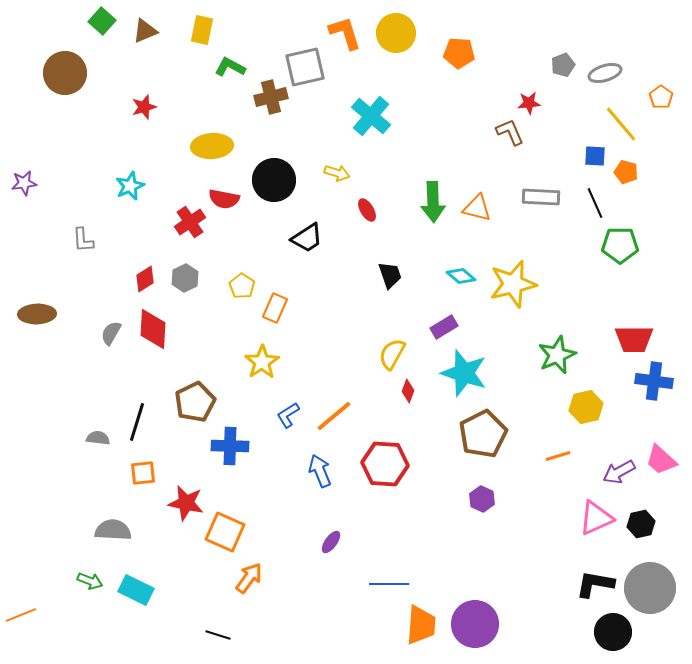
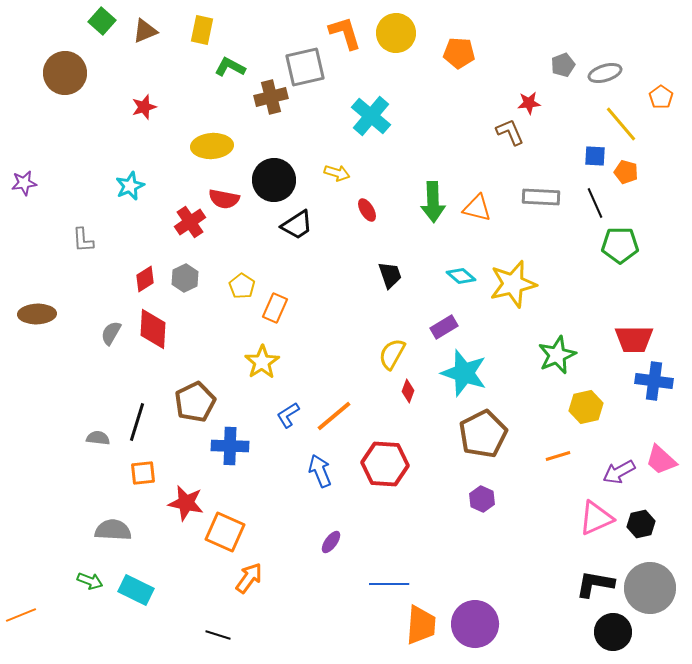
black trapezoid at (307, 238): moved 10 px left, 13 px up
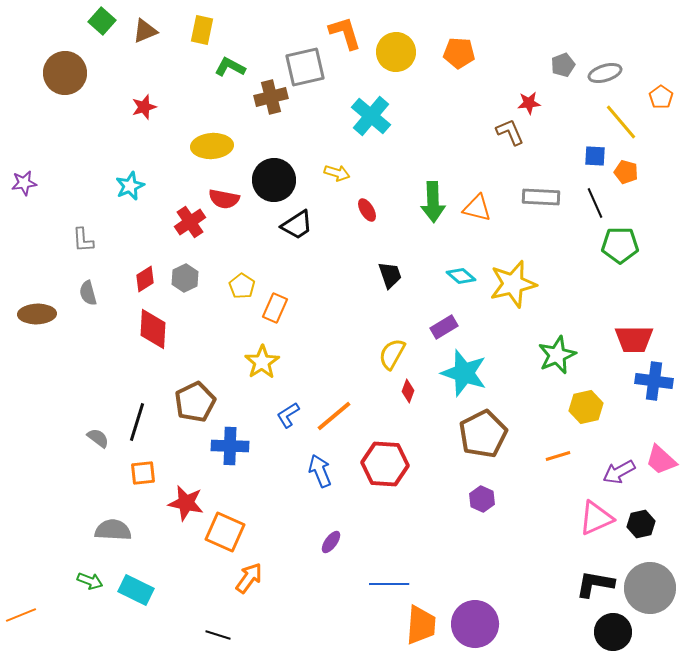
yellow circle at (396, 33): moved 19 px down
yellow line at (621, 124): moved 2 px up
gray semicircle at (111, 333): moved 23 px left, 40 px up; rotated 45 degrees counterclockwise
gray semicircle at (98, 438): rotated 30 degrees clockwise
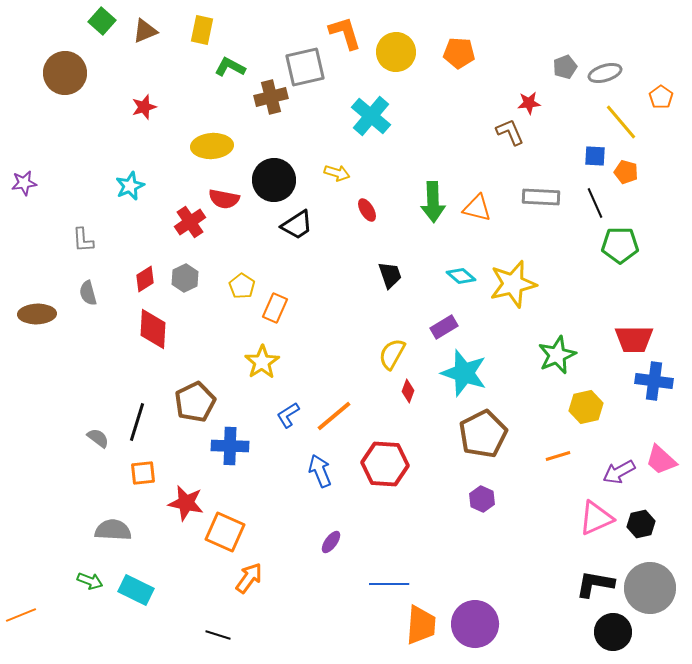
gray pentagon at (563, 65): moved 2 px right, 2 px down
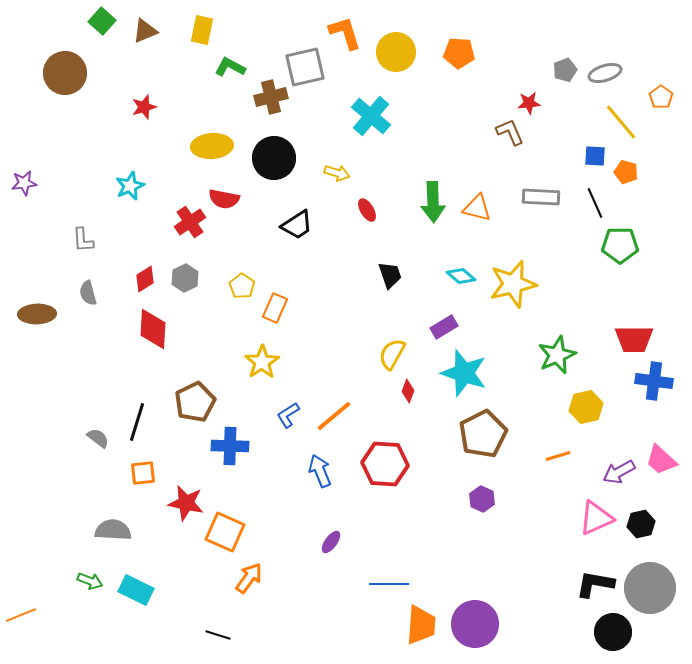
gray pentagon at (565, 67): moved 3 px down
black circle at (274, 180): moved 22 px up
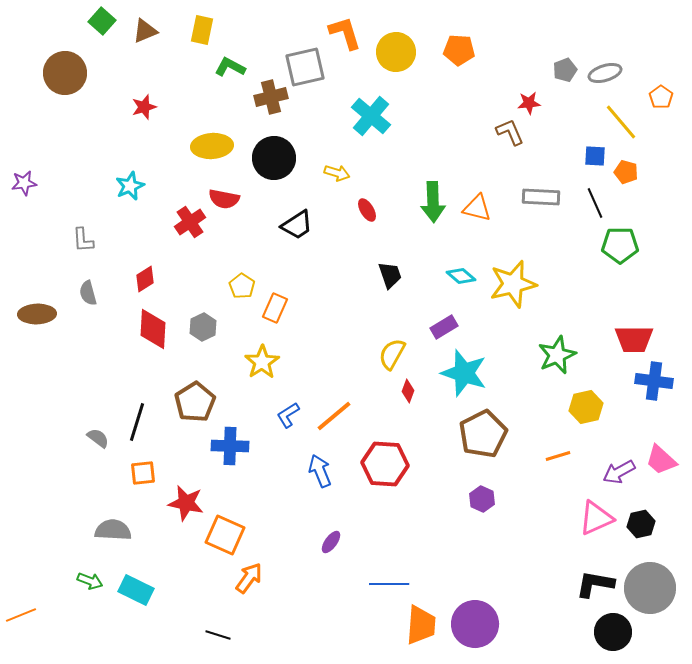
orange pentagon at (459, 53): moved 3 px up
gray hexagon at (185, 278): moved 18 px right, 49 px down
brown pentagon at (195, 402): rotated 6 degrees counterclockwise
orange square at (225, 532): moved 3 px down
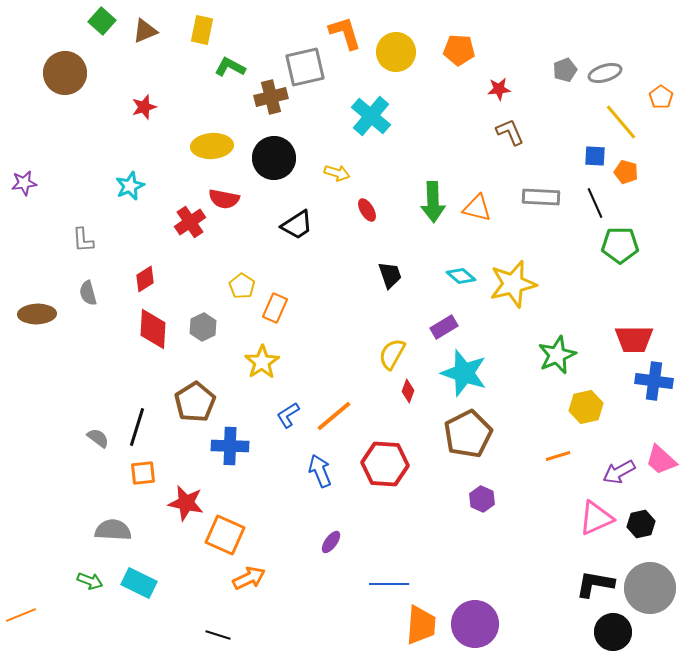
red star at (529, 103): moved 30 px left, 14 px up
black line at (137, 422): moved 5 px down
brown pentagon at (483, 434): moved 15 px left
orange arrow at (249, 578): rotated 28 degrees clockwise
cyan rectangle at (136, 590): moved 3 px right, 7 px up
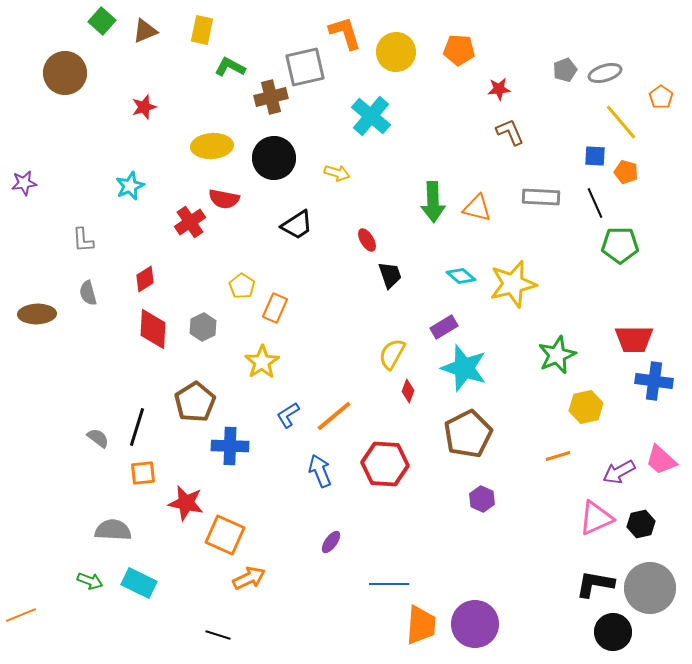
red ellipse at (367, 210): moved 30 px down
cyan star at (464, 373): moved 5 px up
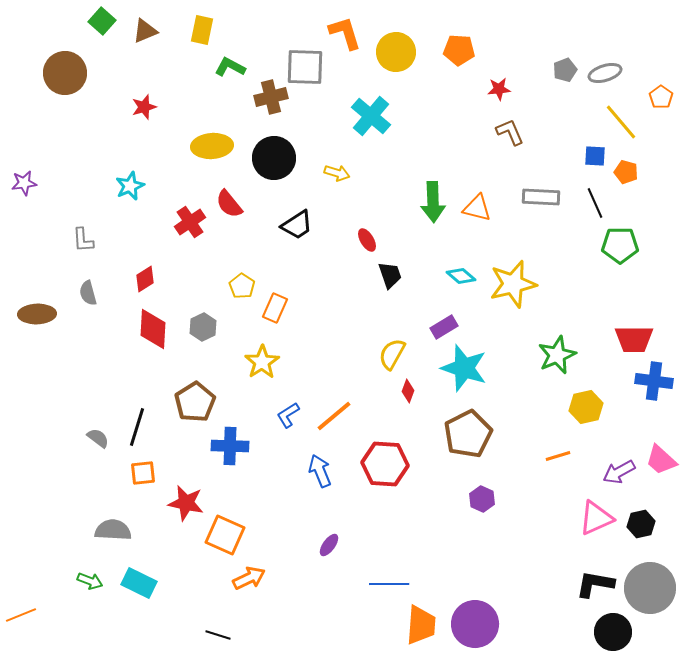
gray square at (305, 67): rotated 15 degrees clockwise
red semicircle at (224, 199): moved 5 px right, 5 px down; rotated 40 degrees clockwise
purple ellipse at (331, 542): moved 2 px left, 3 px down
